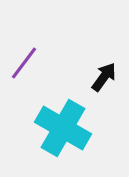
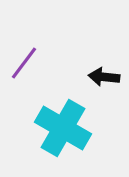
black arrow: rotated 120 degrees counterclockwise
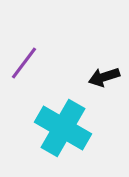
black arrow: rotated 24 degrees counterclockwise
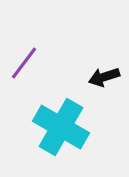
cyan cross: moved 2 px left, 1 px up
